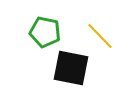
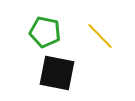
black square: moved 14 px left, 5 px down
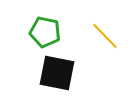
yellow line: moved 5 px right
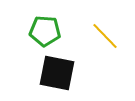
green pentagon: moved 1 px up; rotated 8 degrees counterclockwise
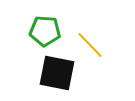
yellow line: moved 15 px left, 9 px down
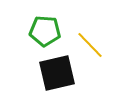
black square: rotated 24 degrees counterclockwise
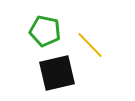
green pentagon: rotated 8 degrees clockwise
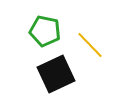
black square: moved 1 px left, 1 px down; rotated 12 degrees counterclockwise
